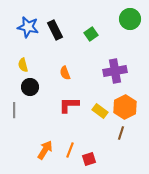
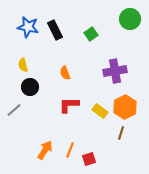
gray line: rotated 49 degrees clockwise
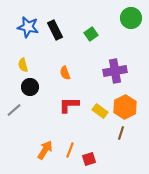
green circle: moved 1 px right, 1 px up
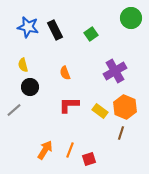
purple cross: rotated 20 degrees counterclockwise
orange hexagon: rotated 10 degrees counterclockwise
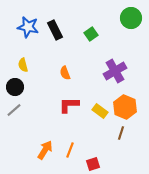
black circle: moved 15 px left
red square: moved 4 px right, 5 px down
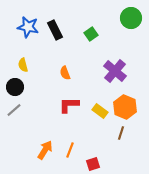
purple cross: rotated 20 degrees counterclockwise
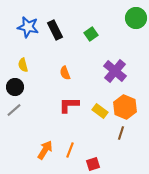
green circle: moved 5 px right
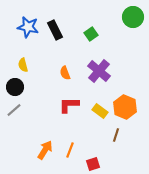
green circle: moved 3 px left, 1 px up
purple cross: moved 16 px left
brown line: moved 5 px left, 2 px down
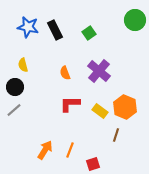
green circle: moved 2 px right, 3 px down
green square: moved 2 px left, 1 px up
red L-shape: moved 1 px right, 1 px up
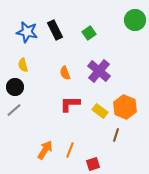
blue star: moved 1 px left, 5 px down
